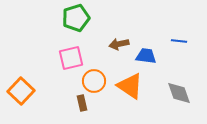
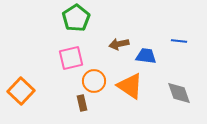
green pentagon: rotated 16 degrees counterclockwise
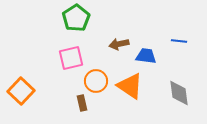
orange circle: moved 2 px right
gray diamond: rotated 12 degrees clockwise
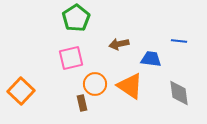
blue trapezoid: moved 5 px right, 3 px down
orange circle: moved 1 px left, 3 px down
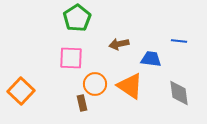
green pentagon: moved 1 px right
pink square: rotated 15 degrees clockwise
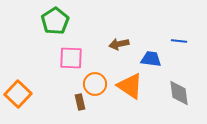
green pentagon: moved 22 px left, 3 px down
orange square: moved 3 px left, 3 px down
brown rectangle: moved 2 px left, 1 px up
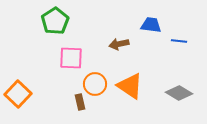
blue trapezoid: moved 34 px up
gray diamond: rotated 52 degrees counterclockwise
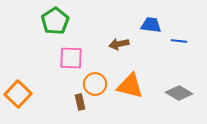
orange triangle: rotated 20 degrees counterclockwise
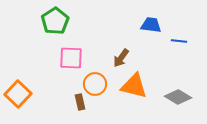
brown arrow: moved 2 px right, 14 px down; rotated 42 degrees counterclockwise
orange triangle: moved 4 px right
gray diamond: moved 1 px left, 4 px down
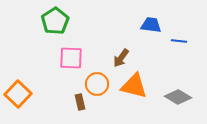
orange circle: moved 2 px right
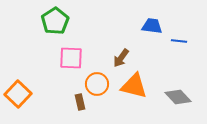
blue trapezoid: moved 1 px right, 1 px down
gray diamond: rotated 16 degrees clockwise
